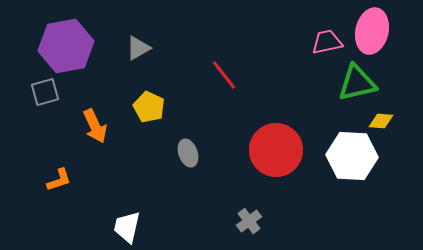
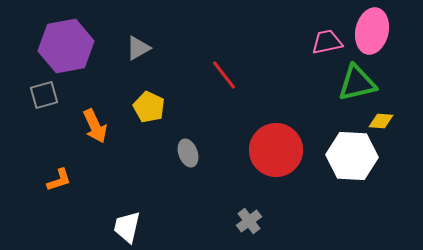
gray square: moved 1 px left, 3 px down
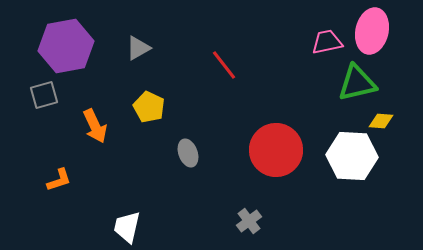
red line: moved 10 px up
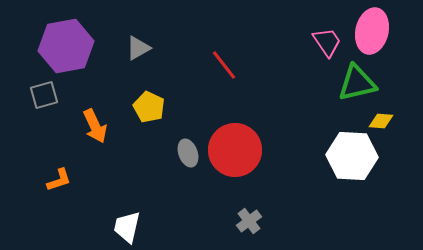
pink trapezoid: rotated 68 degrees clockwise
red circle: moved 41 px left
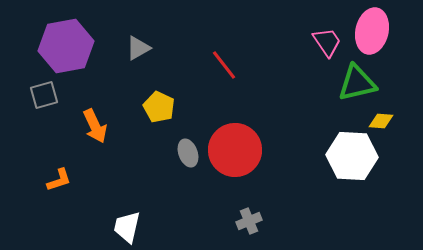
yellow pentagon: moved 10 px right
gray cross: rotated 15 degrees clockwise
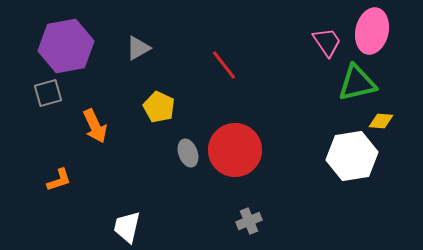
gray square: moved 4 px right, 2 px up
white hexagon: rotated 12 degrees counterclockwise
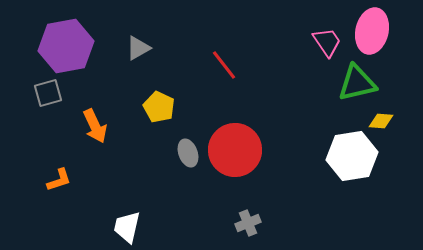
gray cross: moved 1 px left, 2 px down
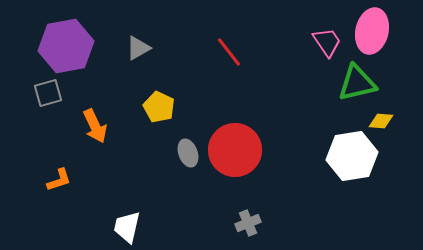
red line: moved 5 px right, 13 px up
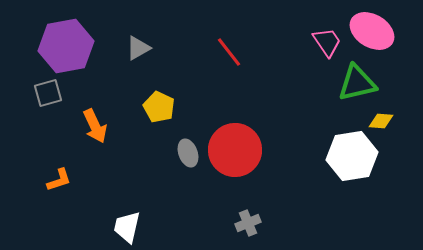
pink ellipse: rotated 72 degrees counterclockwise
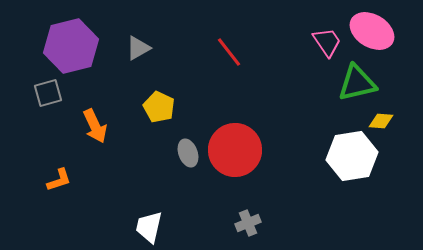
purple hexagon: moved 5 px right; rotated 4 degrees counterclockwise
white trapezoid: moved 22 px right
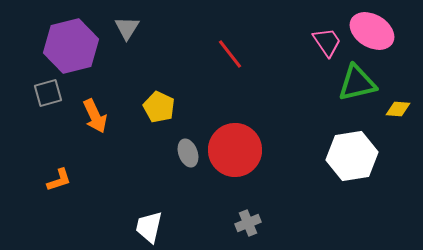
gray triangle: moved 11 px left, 20 px up; rotated 28 degrees counterclockwise
red line: moved 1 px right, 2 px down
yellow diamond: moved 17 px right, 12 px up
orange arrow: moved 10 px up
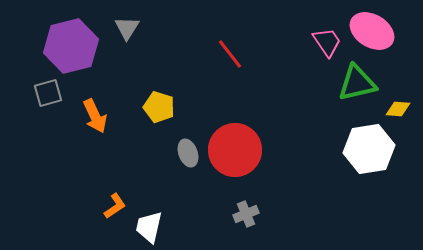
yellow pentagon: rotated 8 degrees counterclockwise
white hexagon: moved 17 px right, 7 px up
orange L-shape: moved 56 px right, 26 px down; rotated 16 degrees counterclockwise
gray cross: moved 2 px left, 9 px up
